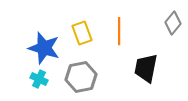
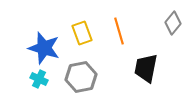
orange line: rotated 16 degrees counterclockwise
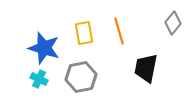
yellow rectangle: moved 2 px right; rotated 10 degrees clockwise
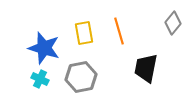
cyan cross: moved 1 px right
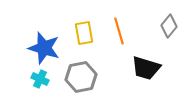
gray diamond: moved 4 px left, 3 px down
black trapezoid: rotated 84 degrees counterclockwise
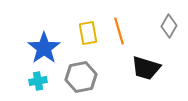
gray diamond: rotated 10 degrees counterclockwise
yellow rectangle: moved 4 px right
blue star: rotated 20 degrees clockwise
cyan cross: moved 2 px left, 2 px down; rotated 36 degrees counterclockwise
